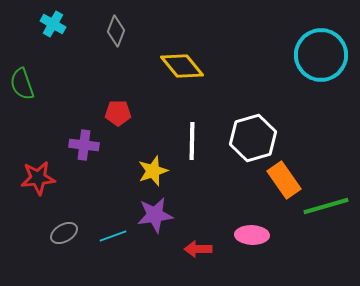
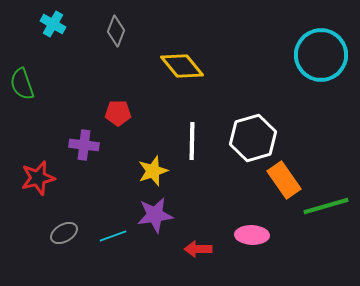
red star: rotated 8 degrees counterclockwise
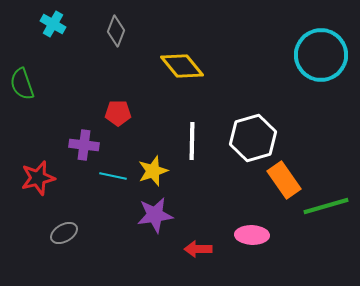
cyan line: moved 60 px up; rotated 32 degrees clockwise
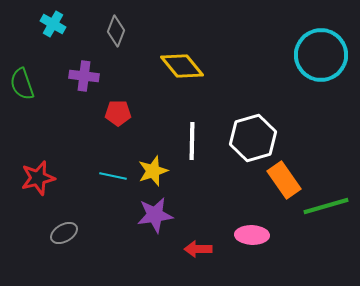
purple cross: moved 69 px up
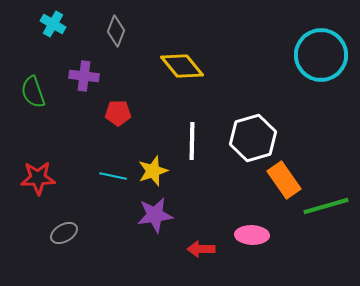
green semicircle: moved 11 px right, 8 px down
red star: rotated 12 degrees clockwise
red arrow: moved 3 px right
